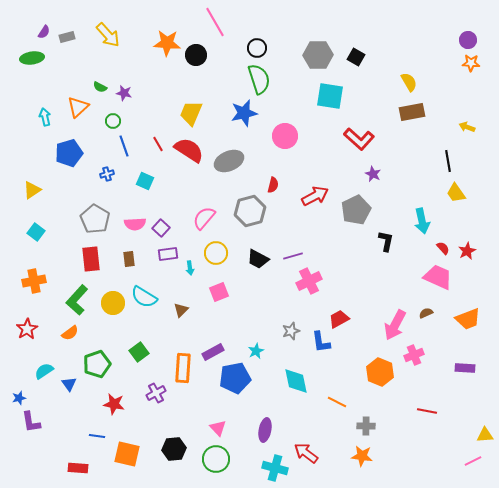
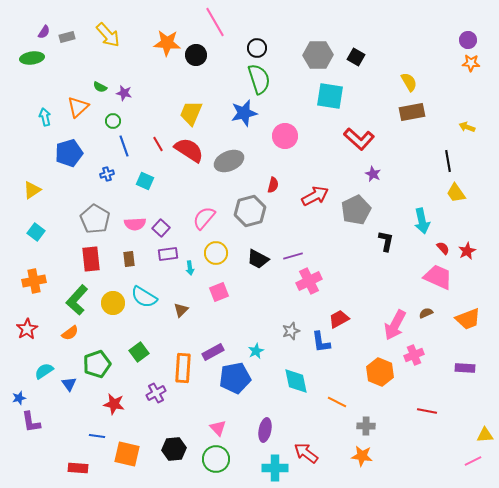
cyan cross at (275, 468): rotated 15 degrees counterclockwise
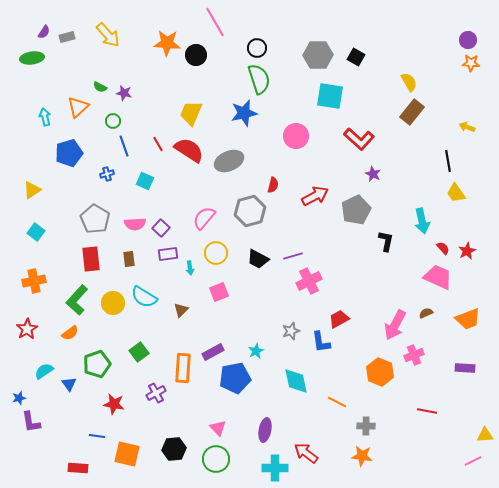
brown rectangle at (412, 112): rotated 40 degrees counterclockwise
pink circle at (285, 136): moved 11 px right
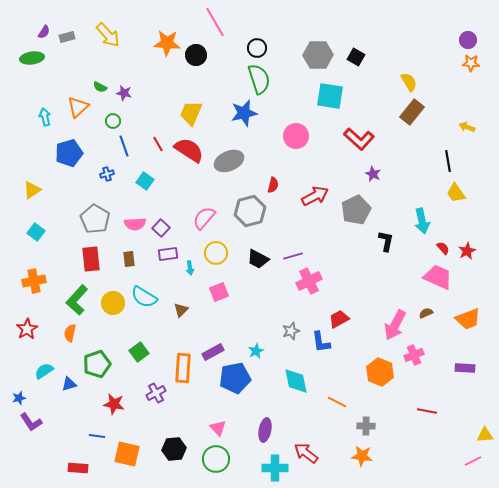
cyan square at (145, 181): rotated 12 degrees clockwise
orange semicircle at (70, 333): rotated 138 degrees clockwise
blue triangle at (69, 384): rotated 49 degrees clockwise
purple L-shape at (31, 422): rotated 25 degrees counterclockwise
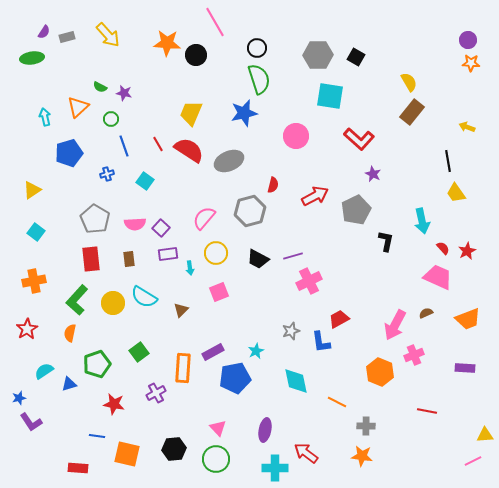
green circle at (113, 121): moved 2 px left, 2 px up
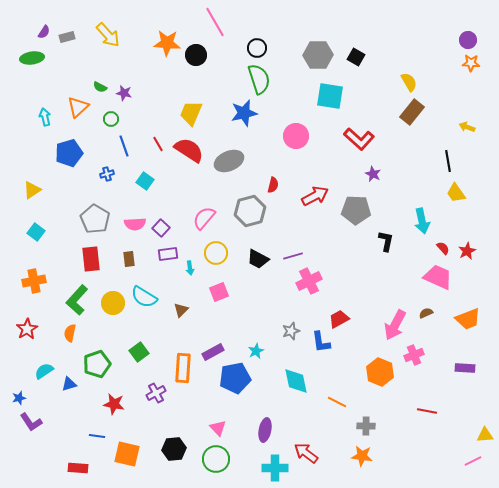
gray pentagon at (356, 210): rotated 28 degrees clockwise
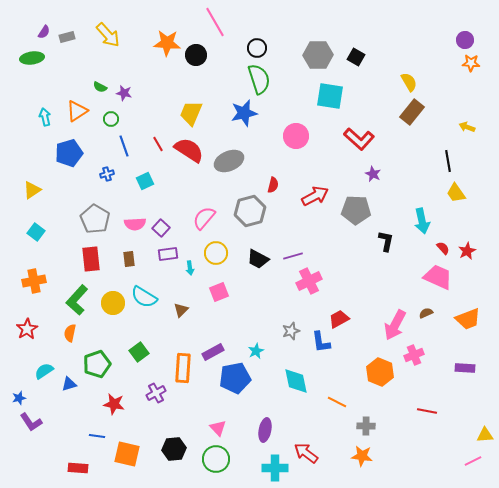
purple circle at (468, 40): moved 3 px left
orange triangle at (78, 107): moved 1 px left, 4 px down; rotated 10 degrees clockwise
cyan square at (145, 181): rotated 30 degrees clockwise
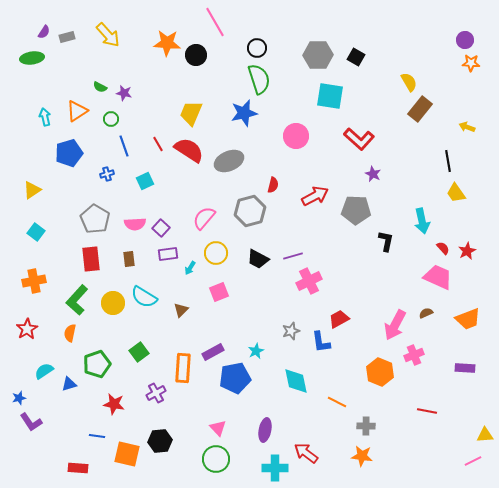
brown rectangle at (412, 112): moved 8 px right, 3 px up
cyan arrow at (190, 268): rotated 40 degrees clockwise
black hexagon at (174, 449): moved 14 px left, 8 px up
